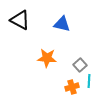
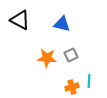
gray square: moved 9 px left, 10 px up; rotated 16 degrees clockwise
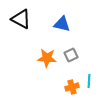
black triangle: moved 1 px right, 1 px up
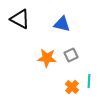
black triangle: moved 1 px left
orange cross: rotated 32 degrees counterclockwise
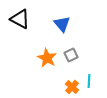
blue triangle: rotated 36 degrees clockwise
orange star: rotated 24 degrees clockwise
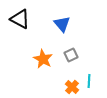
orange star: moved 4 px left, 1 px down
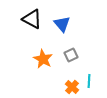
black triangle: moved 12 px right
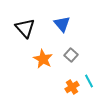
black triangle: moved 7 px left, 9 px down; rotated 20 degrees clockwise
gray square: rotated 24 degrees counterclockwise
cyan line: rotated 32 degrees counterclockwise
orange cross: rotated 16 degrees clockwise
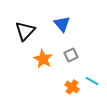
black triangle: moved 3 px down; rotated 25 degrees clockwise
gray square: rotated 24 degrees clockwise
cyan line: moved 3 px right; rotated 32 degrees counterclockwise
orange cross: rotated 24 degrees counterclockwise
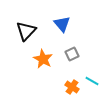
black triangle: moved 1 px right
gray square: moved 1 px right, 1 px up
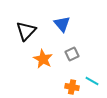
orange cross: rotated 24 degrees counterclockwise
